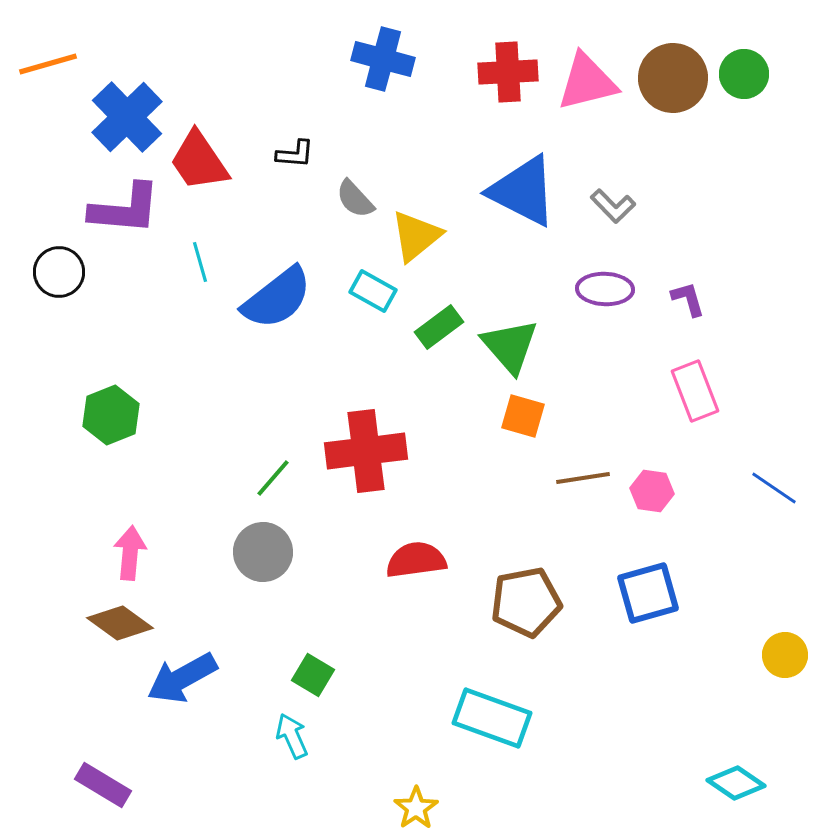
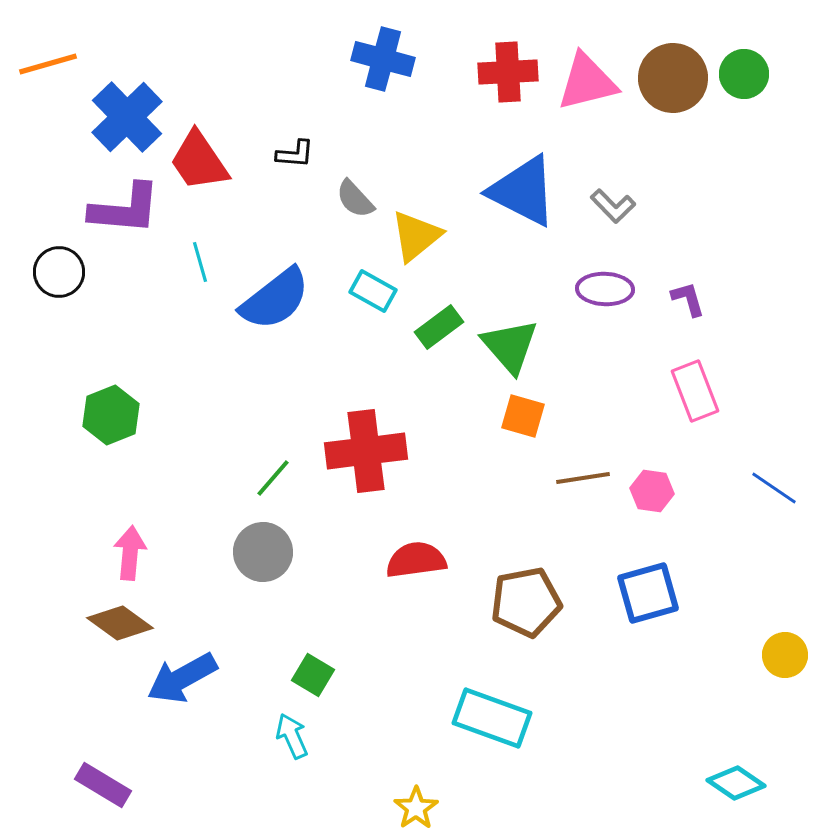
blue semicircle at (277, 298): moved 2 px left, 1 px down
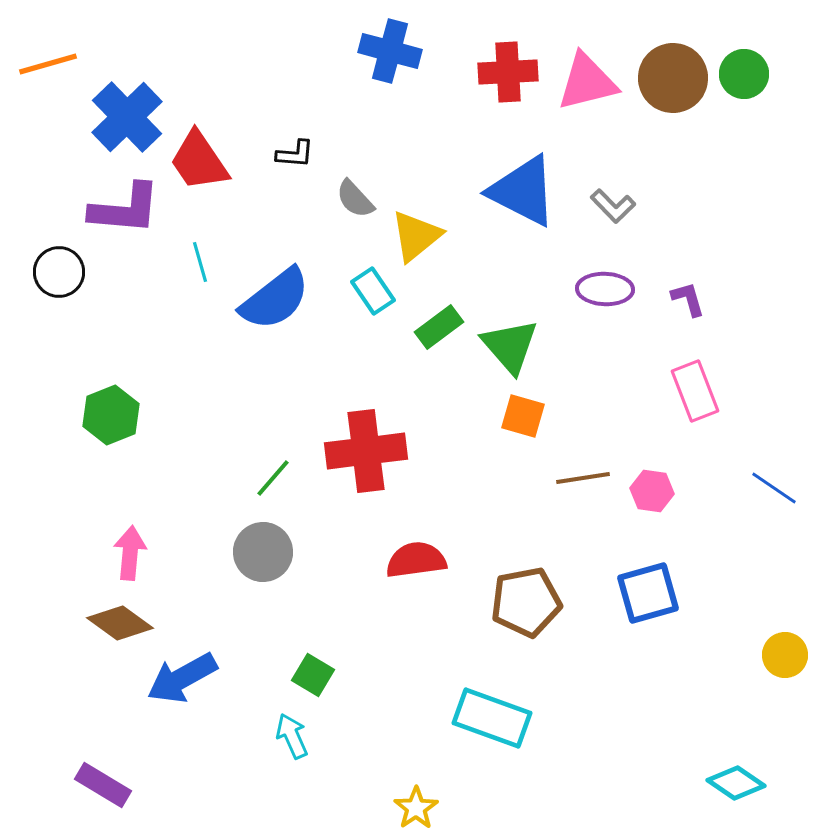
blue cross at (383, 59): moved 7 px right, 8 px up
cyan rectangle at (373, 291): rotated 27 degrees clockwise
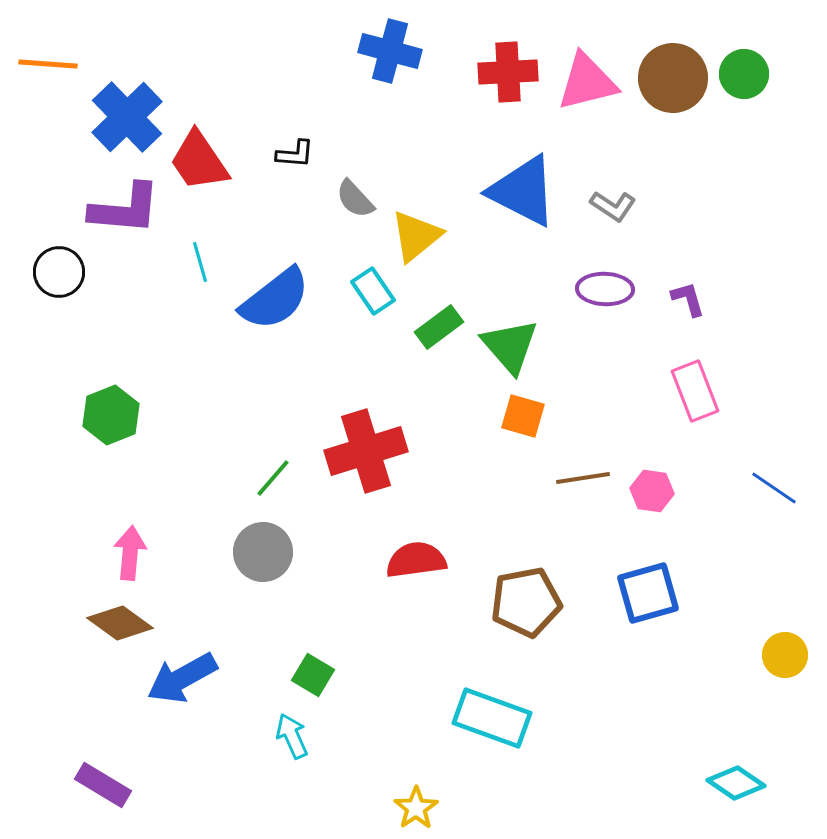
orange line at (48, 64): rotated 20 degrees clockwise
gray L-shape at (613, 206): rotated 12 degrees counterclockwise
red cross at (366, 451): rotated 10 degrees counterclockwise
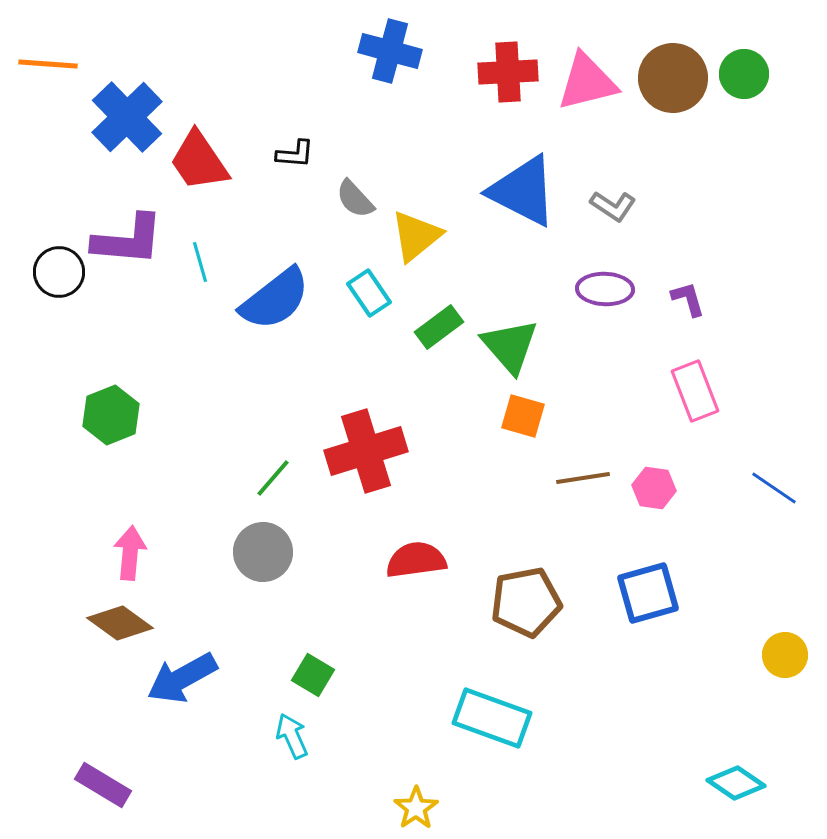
purple L-shape at (125, 209): moved 3 px right, 31 px down
cyan rectangle at (373, 291): moved 4 px left, 2 px down
pink hexagon at (652, 491): moved 2 px right, 3 px up
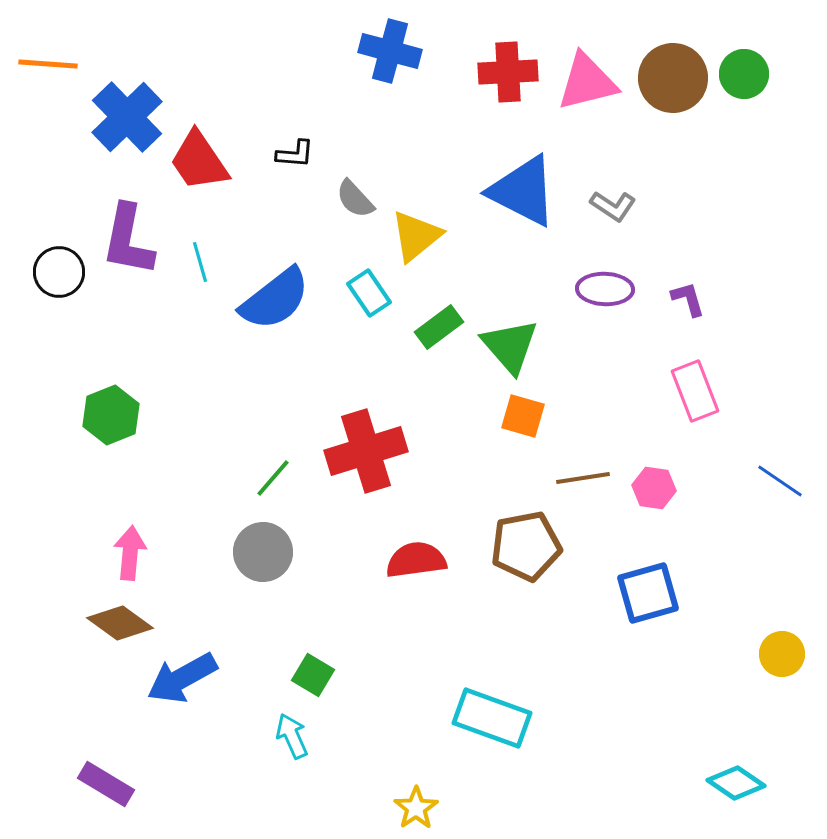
purple L-shape at (128, 240): rotated 96 degrees clockwise
blue line at (774, 488): moved 6 px right, 7 px up
brown pentagon at (526, 602): moved 56 px up
yellow circle at (785, 655): moved 3 px left, 1 px up
purple rectangle at (103, 785): moved 3 px right, 1 px up
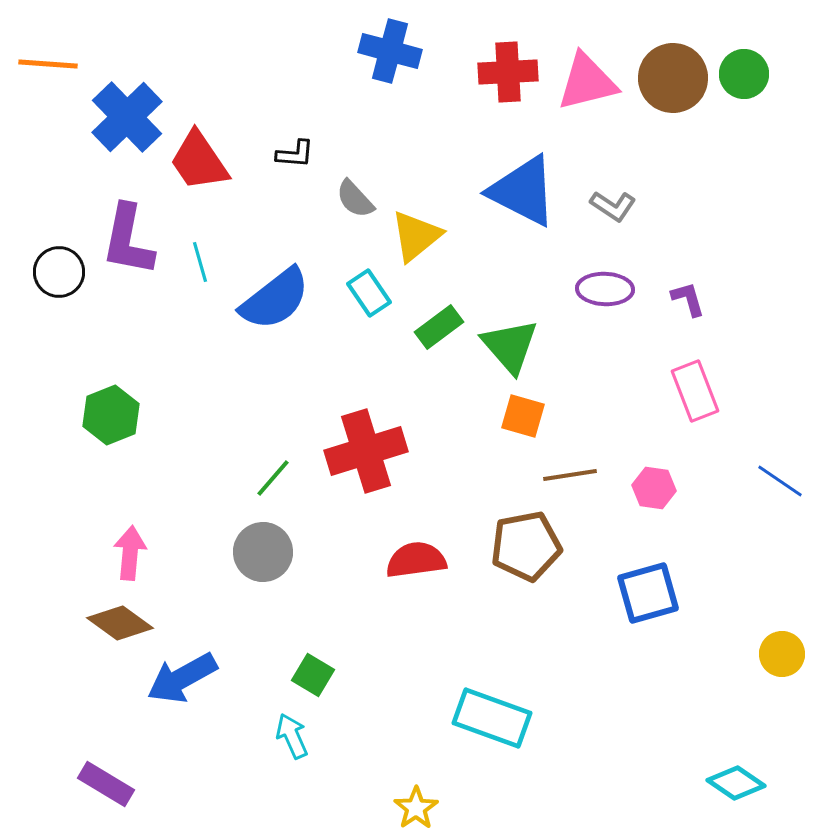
brown line at (583, 478): moved 13 px left, 3 px up
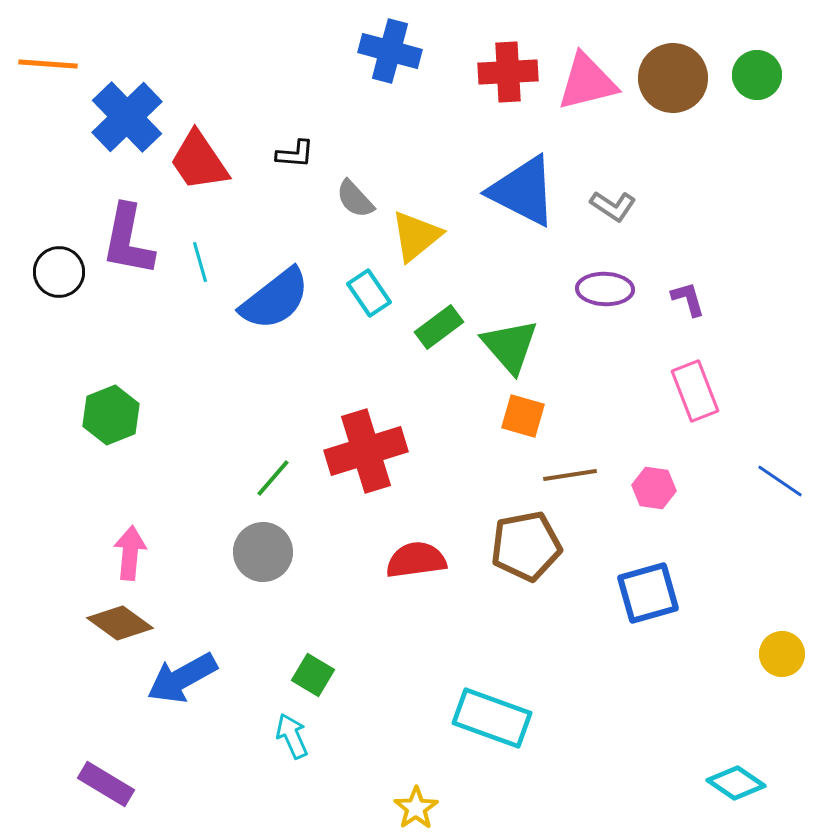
green circle at (744, 74): moved 13 px right, 1 px down
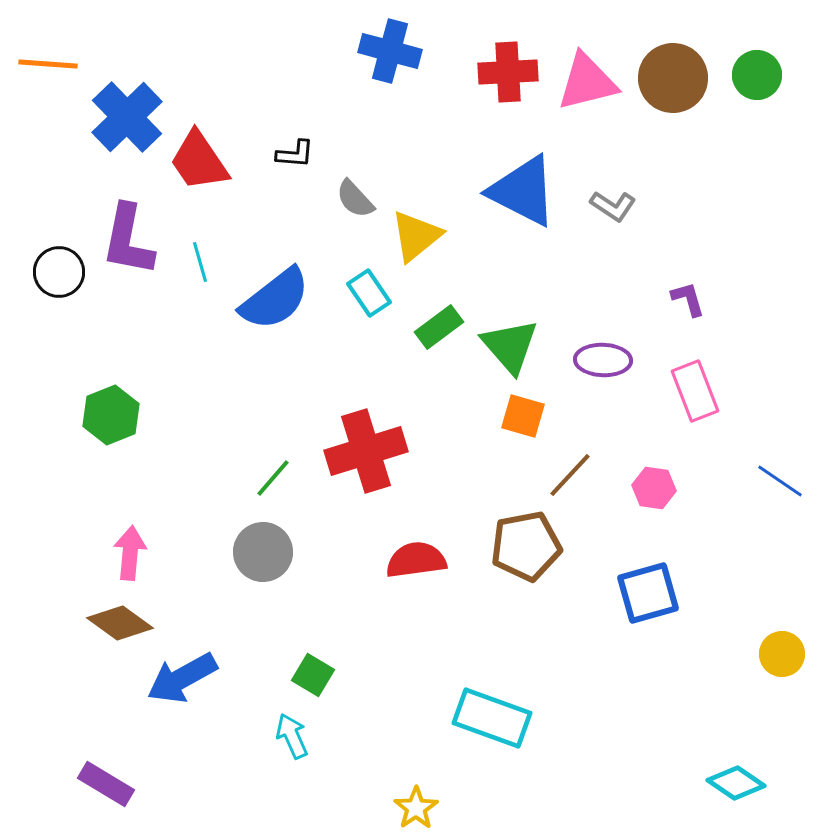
purple ellipse at (605, 289): moved 2 px left, 71 px down
brown line at (570, 475): rotated 38 degrees counterclockwise
